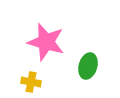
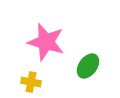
green ellipse: rotated 20 degrees clockwise
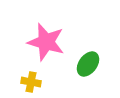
green ellipse: moved 2 px up
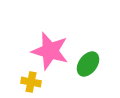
pink star: moved 4 px right, 9 px down
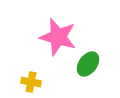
pink star: moved 8 px right, 14 px up
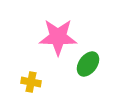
pink star: rotated 15 degrees counterclockwise
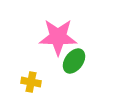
green ellipse: moved 14 px left, 3 px up
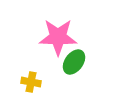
green ellipse: moved 1 px down
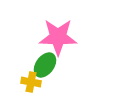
green ellipse: moved 29 px left, 3 px down
